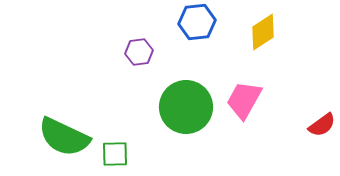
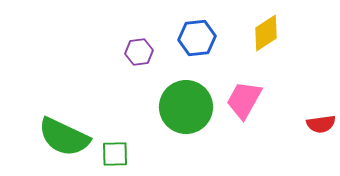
blue hexagon: moved 16 px down
yellow diamond: moved 3 px right, 1 px down
red semicircle: moved 1 px left, 1 px up; rotated 28 degrees clockwise
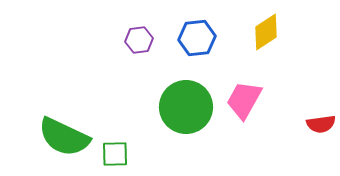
yellow diamond: moved 1 px up
purple hexagon: moved 12 px up
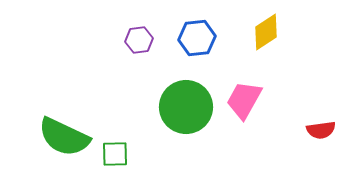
red semicircle: moved 6 px down
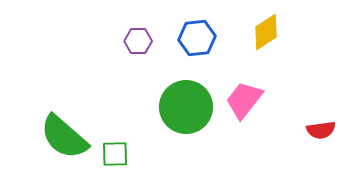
purple hexagon: moved 1 px left, 1 px down; rotated 8 degrees clockwise
pink trapezoid: rotated 9 degrees clockwise
green semicircle: rotated 16 degrees clockwise
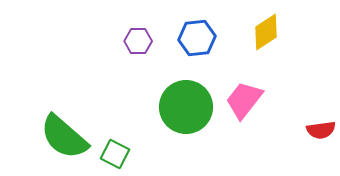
green square: rotated 28 degrees clockwise
